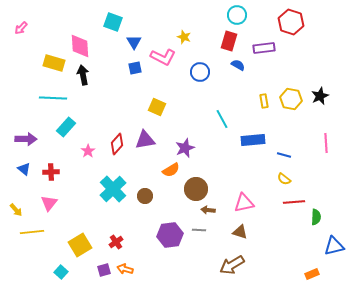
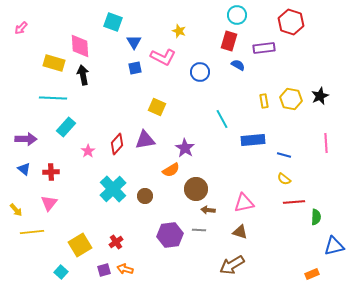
yellow star at (184, 37): moved 5 px left, 6 px up
purple star at (185, 148): rotated 18 degrees counterclockwise
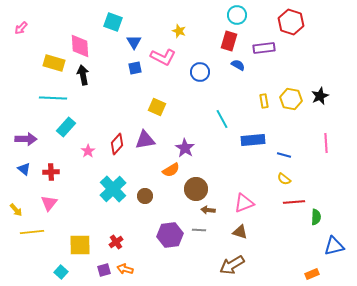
pink triangle at (244, 203): rotated 10 degrees counterclockwise
yellow square at (80, 245): rotated 30 degrees clockwise
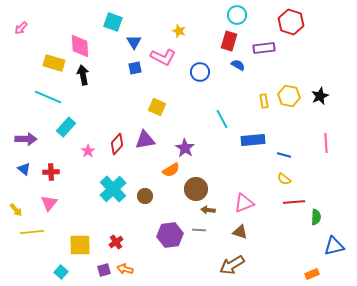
cyan line at (53, 98): moved 5 px left, 1 px up; rotated 20 degrees clockwise
yellow hexagon at (291, 99): moved 2 px left, 3 px up
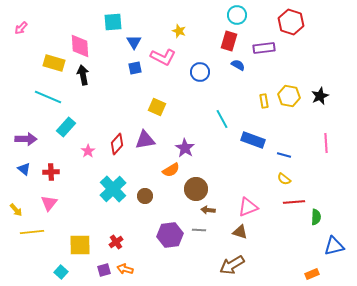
cyan square at (113, 22): rotated 24 degrees counterclockwise
blue rectangle at (253, 140): rotated 25 degrees clockwise
pink triangle at (244, 203): moved 4 px right, 4 px down
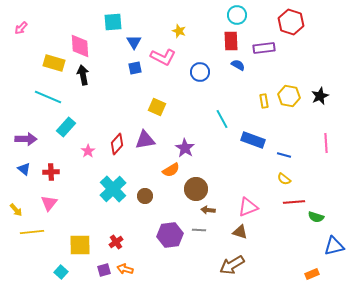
red rectangle at (229, 41): moved 2 px right; rotated 18 degrees counterclockwise
green semicircle at (316, 217): rotated 105 degrees clockwise
